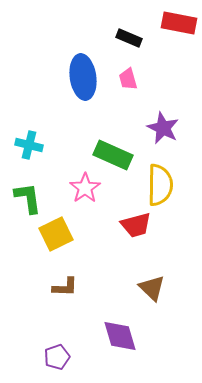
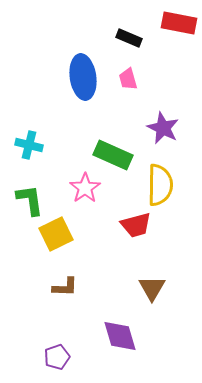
green L-shape: moved 2 px right, 2 px down
brown triangle: rotated 16 degrees clockwise
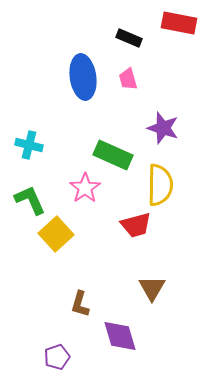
purple star: rotated 8 degrees counterclockwise
green L-shape: rotated 16 degrees counterclockwise
yellow square: rotated 16 degrees counterclockwise
brown L-shape: moved 15 px right, 17 px down; rotated 104 degrees clockwise
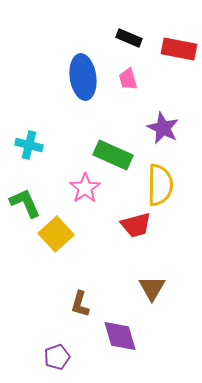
red rectangle: moved 26 px down
purple star: rotated 8 degrees clockwise
green L-shape: moved 5 px left, 3 px down
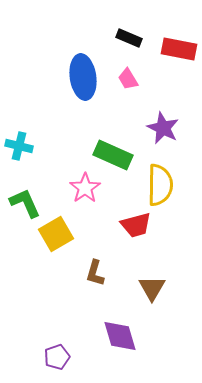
pink trapezoid: rotated 15 degrees counterclockwise
cyan cross: moved 10 px left, 1 px down
yellow square: rotated 12 degrees clockwise
brown L-shape: moved 15 px right, 31 px up
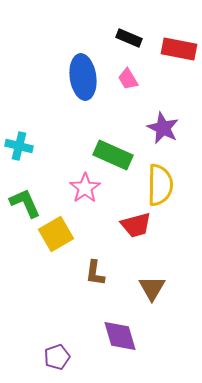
brown L-shape: rotated 8 degrees counterclockwise
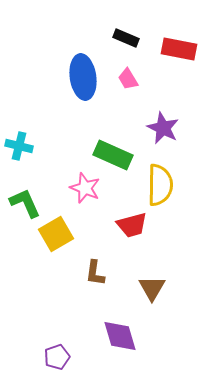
black rectangle: moved 3 px left
pink star: rotated 16 degrees counterclockwise
red trapezoid: moved 4 px left
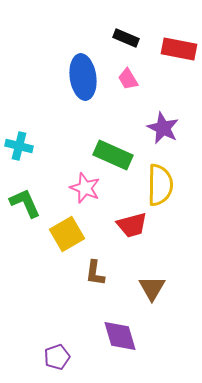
yellow square: moved 11 px right
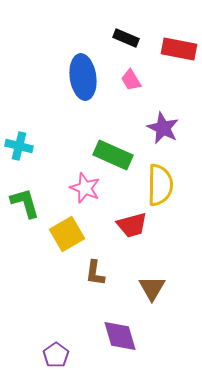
pink trapezoid: moved 3 px right, 1 px down
green L-shape: rotated 8 degrees clockwise
purple pentagon: moved 1 px left, 2 px up; rotated 15 degrees counterclockwise
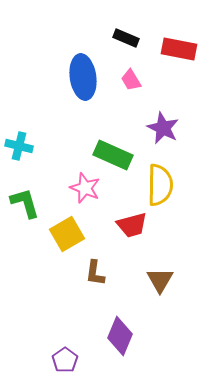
brown triangle: moved 8 px right, 8 px up
purple diamond: rotated 39 degrees clockwise
purple pentagon: moved 9 px right, 5 px down
